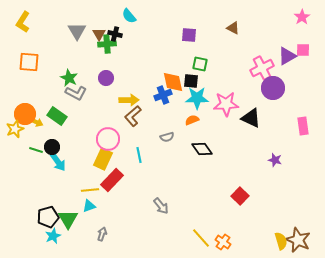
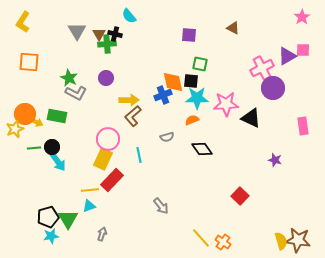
green rectangle at (57, 116): rotated 24 degrees counterclockwise
green line at (36, 150): moved 2 px left, 2 px up; rotated 24 degrees counterclockwise
cyan star at (53, 236): moved 2 px left; rotated 14 degrees clockwise
brown star at (298, 240): rotated 15 degrees counterclockwise
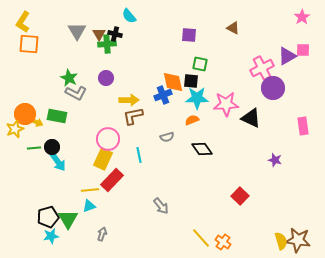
orange square at (29, 62): moved 18 px up
brown L-shape at (133, 116): rotated 30 degrees clockwise
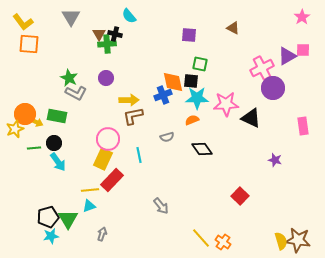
yellow L-shape at (23, 22): rotated 70 degrees counterclockwise
gray triangle at (77, 31): moved 6 px left, 14 px up
black circle at (52, 147): moved 2 px right, 4 px up
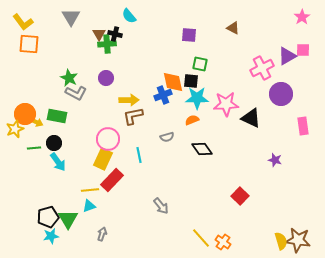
purple circle at (273, 88): moved 8 px right, 6 px down
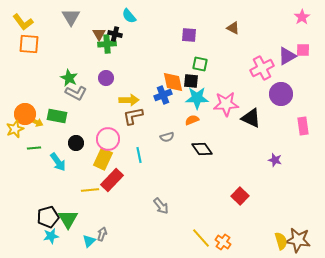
black circle at (54, 143): moved 22 px right
cyan triangle at (89, 206): moved 35 px down; rotated 24 degrees counterclockwise
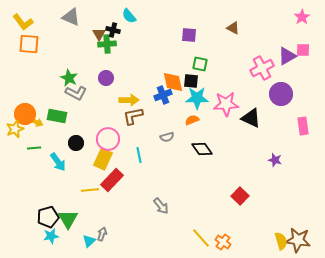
gray triangle at (71, 17): rotated 36 degrees counterclockwise
black cross at (115, 34): moved 2 px left, 4 px up
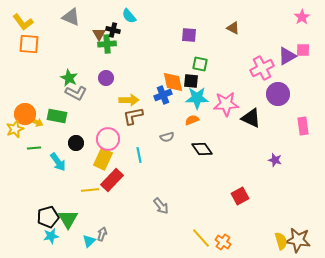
purple circle at (281, 94): moved 3 px left
red square at (240, 196): rotated 18 degrees clockwise
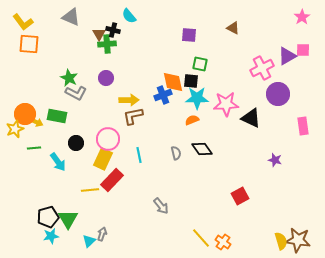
gray semicircle at (167, 137): moved 9 px right, 16 px down; rotated 88 degrees counterclockwise
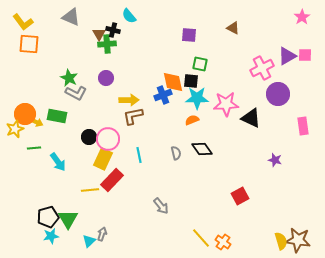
pink square at (303, 50): moved 2 px right, 5 px down
black circle at (76, 143): moved 13 px right, 6 px up
